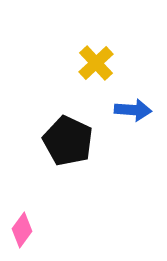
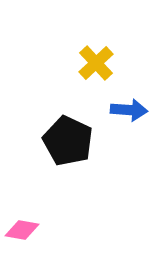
blue arrow: moved 4 px left
pink diamond: rotated 64 degrees clockwise
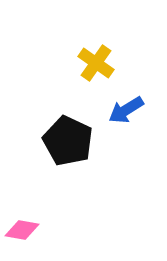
yellow cross: rotated 12 degrees counterclockwise
blue arrow: moved 3 px left; rotated 144 degrees clockwise
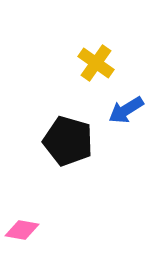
black pentagon: rotated 9 degrees counterclockwise
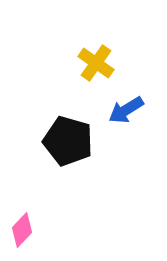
pink diamond: rotated 56 degrees counterclockwise
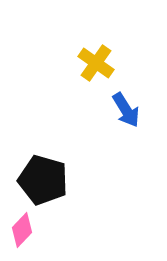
blue arrow: rotated 90 degrees counterclockwise
black pentagon: moved 25 px left, 39 px down
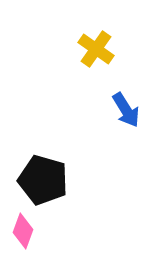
yellow cross: moved 14 px up
pink diamond: moved 1 px right, 1 px down; rotated 24 degrees counterclockwise
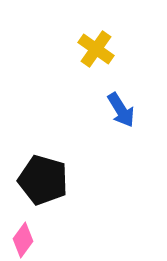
blue arrow: moved 5 px left
pink diamond: moved 9 px down; rotated 16 degrees clockwise
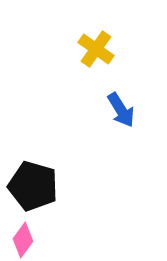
black pentagon: moved 10 px left, 6 px down
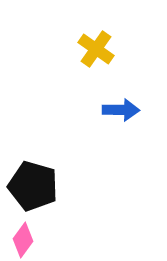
blue arrow: rotated 57 degrees counterclockwise
